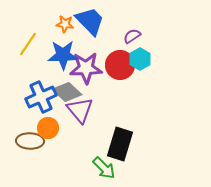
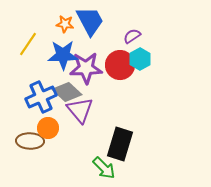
blue trapezoid: rotated 16 degrees clockwise
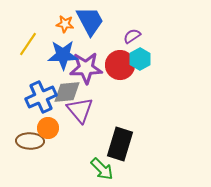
gray diamond: rotated 48 degrees counterclockwise
green arrow: moved 2 px left, 1 px down
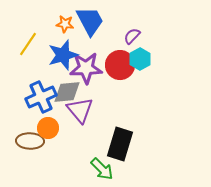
purple semicircle: rotated 12 degrees counterclockwise
blue star: rotated 16 degrees counterclockwise
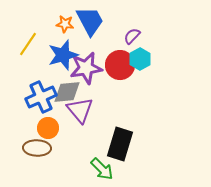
purple star: rotated 8 degrees counterclockwise
brown ellipse: moved 7 px right, 7 px down
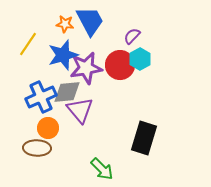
black rectangle: moved 24 px right, 6 px up
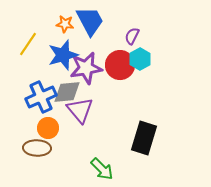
purple semicircle: rotated 18 degrees counterclockwise
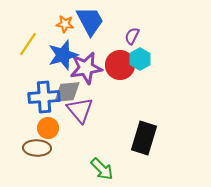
blue cross: moved 3 px right; rotated 20 degrees clockwise
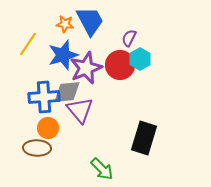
purple semicircle: moved 3 px left, 2 px down
purple star: rotated 12 degrees counterclockwise
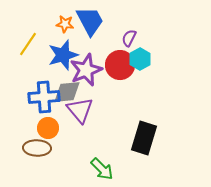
purple star: moved 2 px down
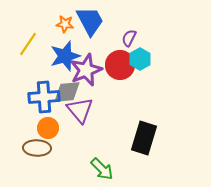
blue star: moved 2 px right, 1 px down
